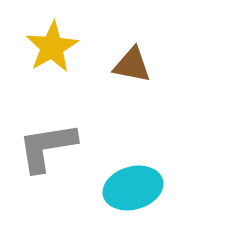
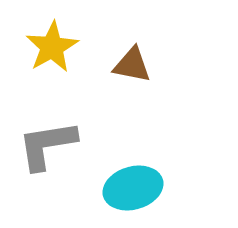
gray L-shape: moved 2 px up
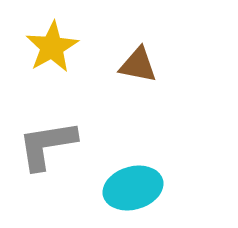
brown triangle: moved 6 px right
